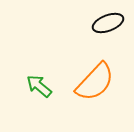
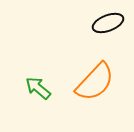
green arrow: moved 1 px left, 2 px down
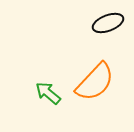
green arrow: moved 10 px right, 5 px down
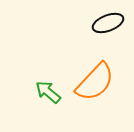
green arrow: moved 1 px up
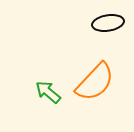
black ellipse: rotated 12 degrees clockwise
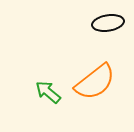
orange semicircle: rotated 9 degrees clockwise
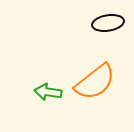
green arrow: rotated 32 degrees counterclockwise
